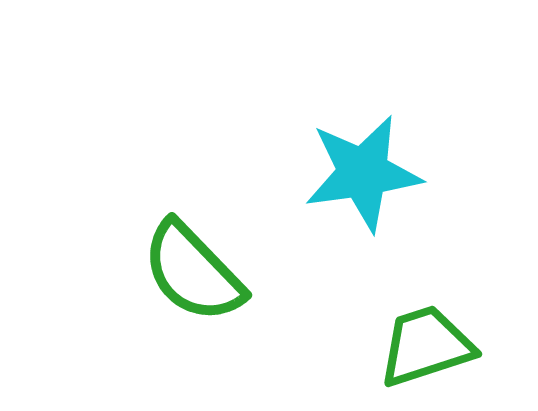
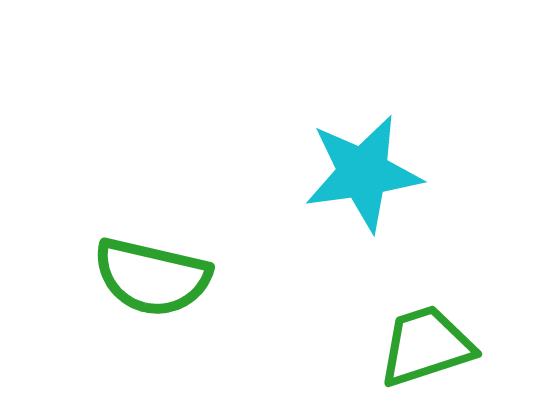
green semicircle: moved 41 px left, 5 px down; rotated 33 degrees counterclockwise
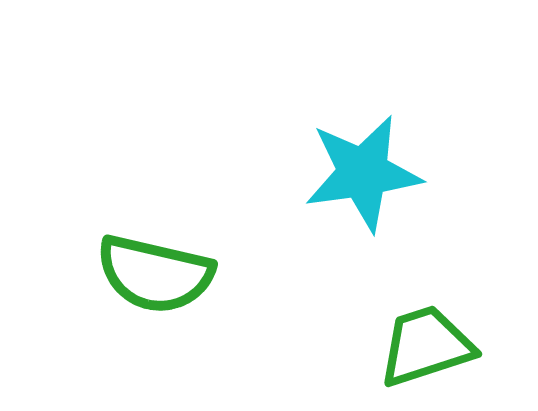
green semicircle: moved 3 px right, 3 px up
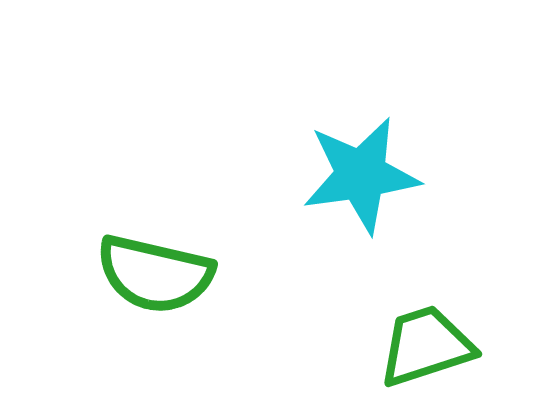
cyan star: moved 2 px left, 2 px down
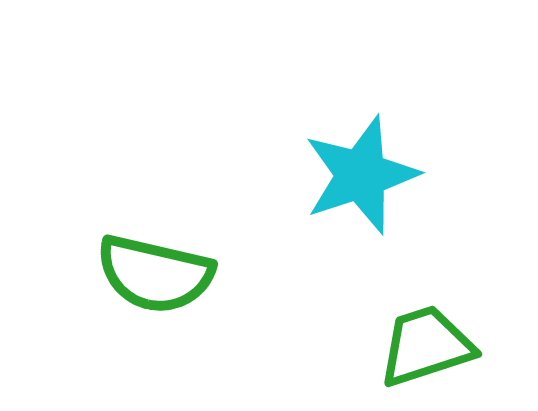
cyan star: rotated 10 degrees counterclockwise
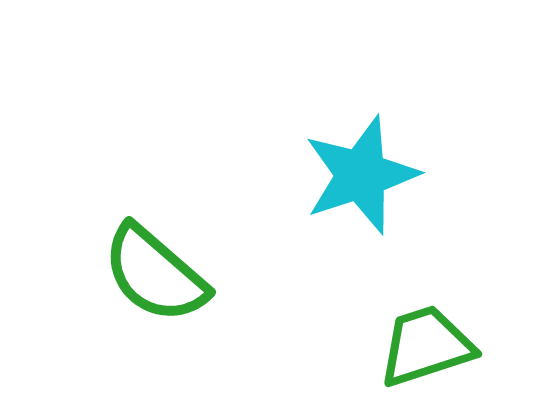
green semicircle: rotated 28 degrees clockwise
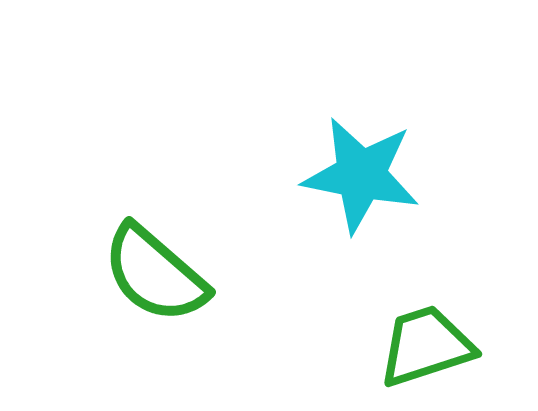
cyan star: rotated 29 degrees clockwise
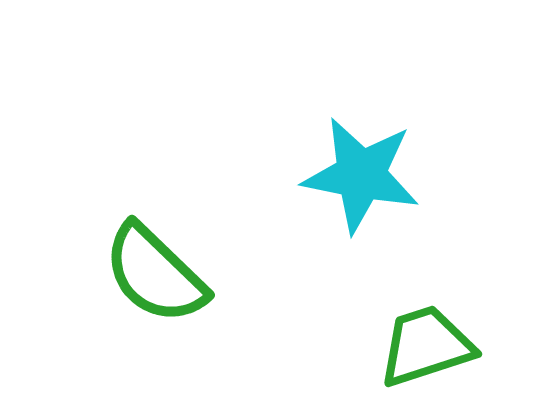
green semicircle: rotated 3 degrees clockwise
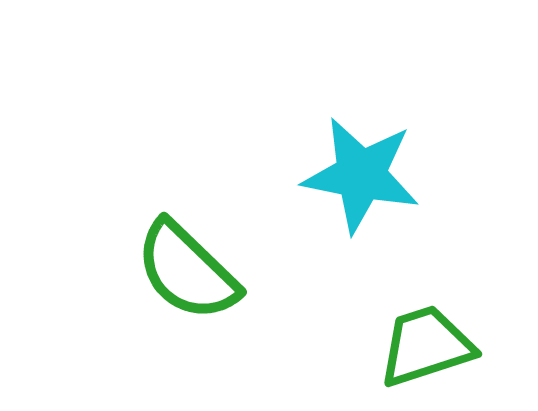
green semicircle: moved 32 px right, 3 px up
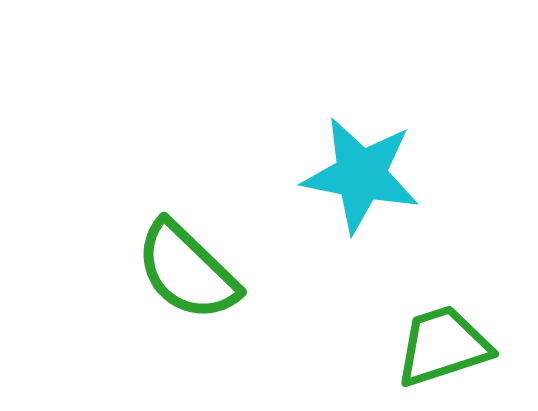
green trapezoid: moved 17 px right
